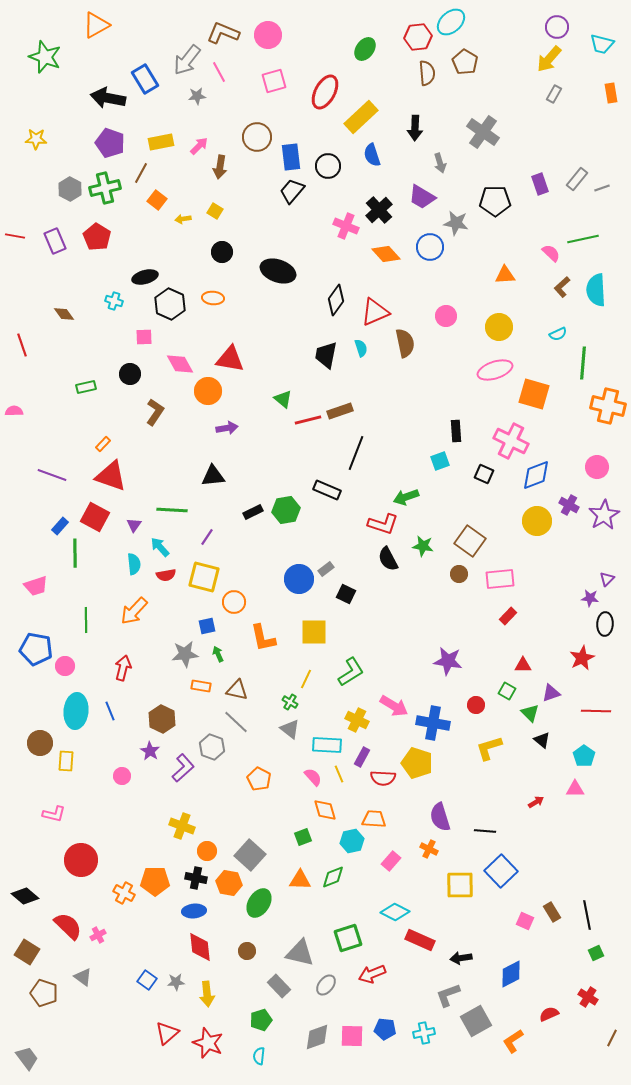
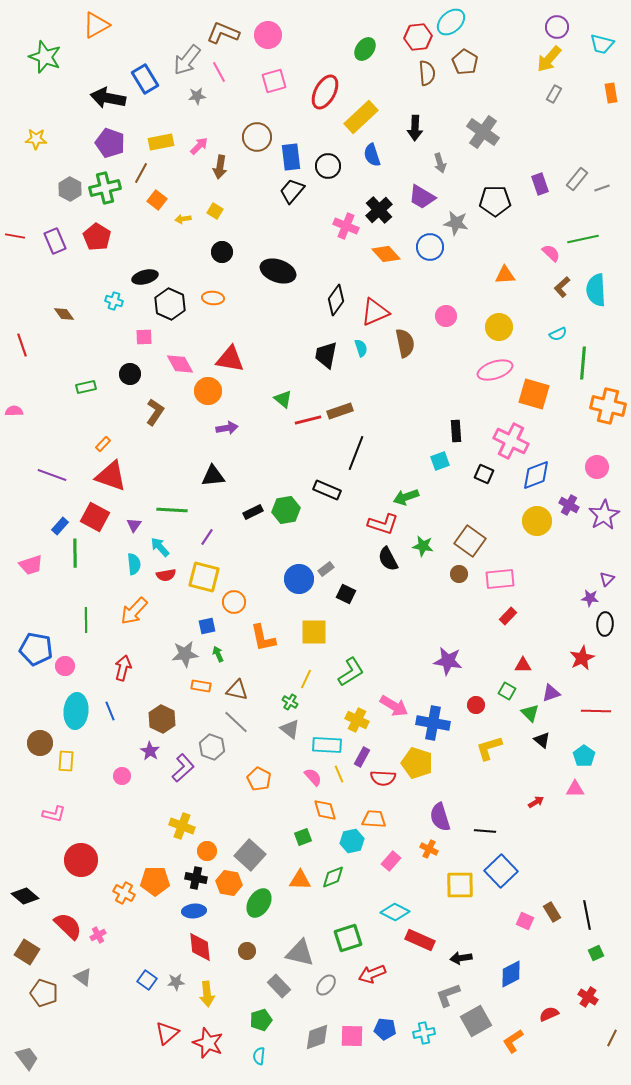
pink trapezoid at (36, 586): moved 5 px left, 21 px up
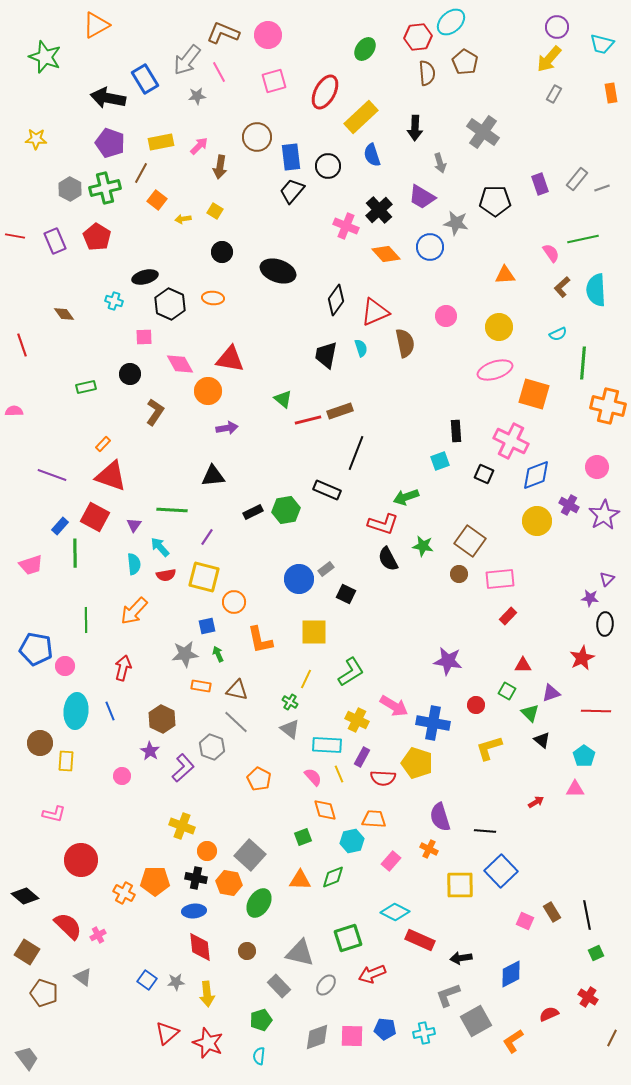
pink semicircle at (551, 253): rotated 12 degrees clockwise
orange L-shape at (263, 638): moved 3 px left, 2 px down
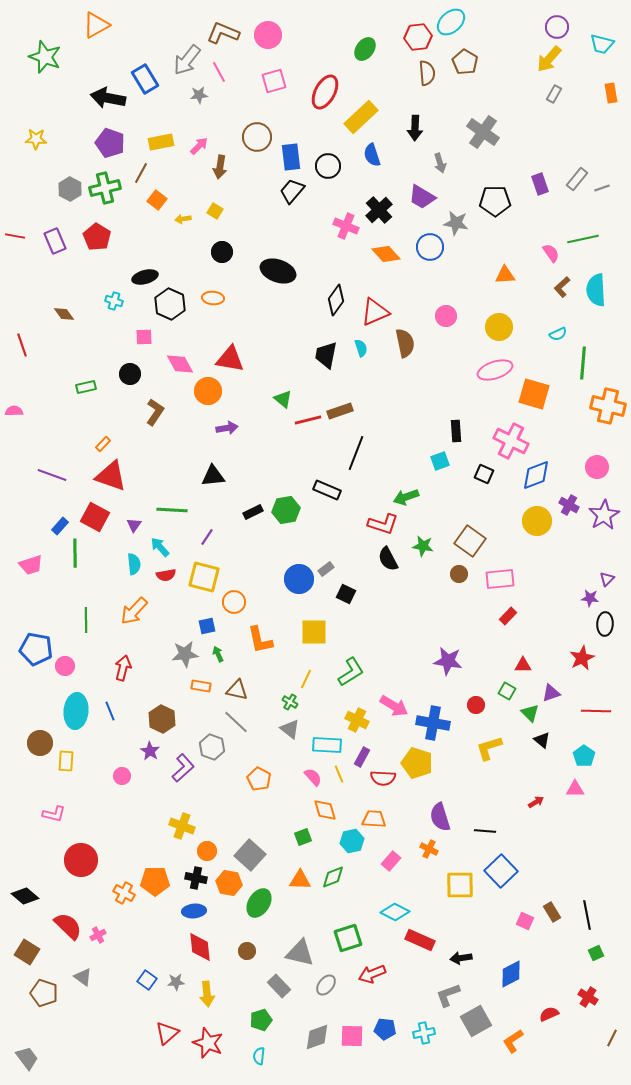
gray star at (197, 96): moved 2 px right, 1 px up
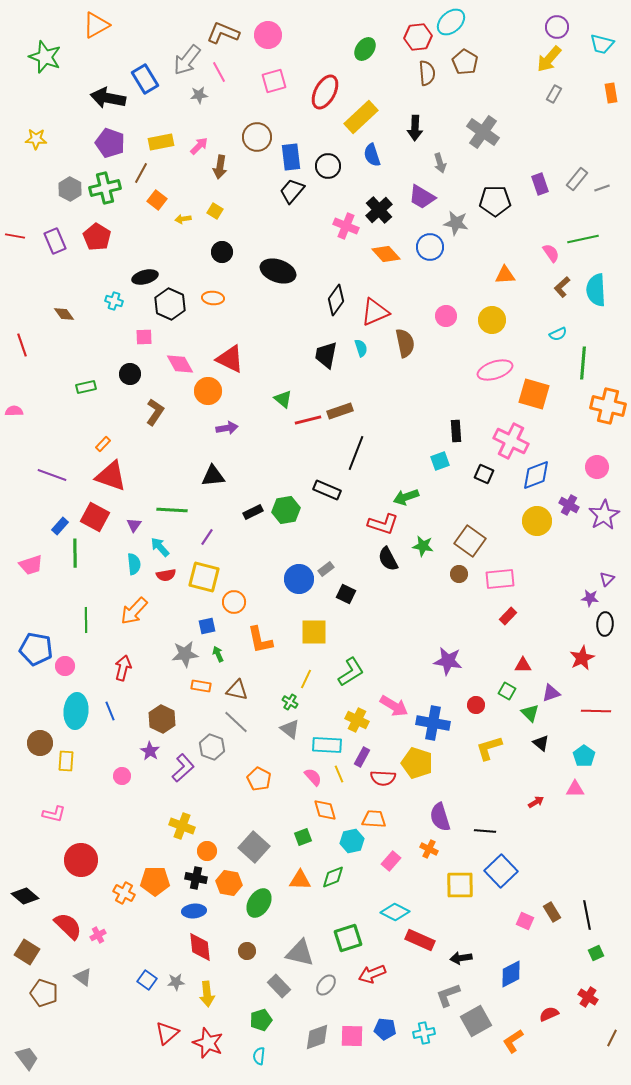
yellow circle at (499, 327): moved 7 px left, 7 px up
red triangle at (230, 359): rotated 16 degrees clockwise
black triangle at (542, 740): moved 1 px left, 3 px down
gray square at (250, 855): moved 4 px right, 8 px up
